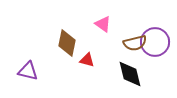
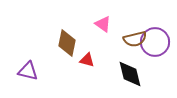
brown semicircle: moved 4 px up
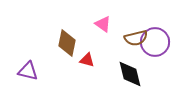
brown semicircle: moved 1 px right, 1 px up
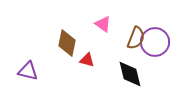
brown semicircle: rotated 55 degrees counterclockwise
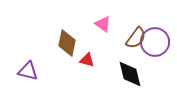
brown semicircle: rotated 15 degrees clockwise
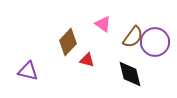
brown semicircle: moved 3 px left, 1 px up
brown diamond: moved 1 px right, 1 px up; rotated 32 degrees clockwise
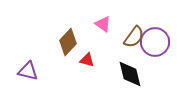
brown semicircle: moved 1 px right
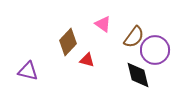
purple circle: moved 8 px down
black diamond: moved 8 px right, 1 px down
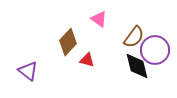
pink triangle: moved 4 px left, 5 px up
purple triangle: rotated 25 degrees clockwise
black diamond: moved 1 px left, 9 px up
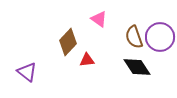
brown semicircle: rotated 125 degrees clockwise
purple circle: moved 5 px right, 13 px up
red triangle: rotated 21 degrees counterclockwise
black diamond: moved 1 px down; rotated 20 degrees counterclockwise
purple triangle: moved 1 px left, 1 px down
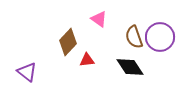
black diamond: moved 7 px left
